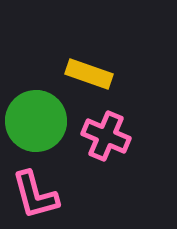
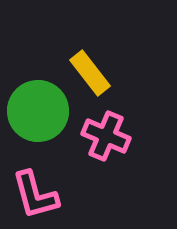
yellow rectangle: moved 1 px right, 1 px up; rotated 33 degrees clockwise
green circle: moved 2 px right, 10 px up
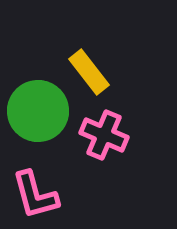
yellow rectangle: moved 1 px left, 1 px up
pink cross: moved 2 px left, 1 px up
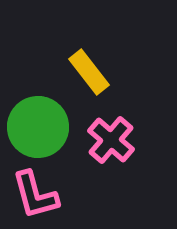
green circle: moved 16 px down
pink cross: moved 7 px right, 5 px down; rotated 18 degrees clockwise
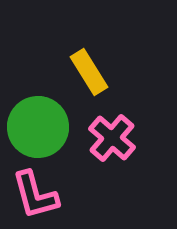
yellow rectangle: rotated 6 degrees clockwise
pink cross: moved 1 px right, 2 px up
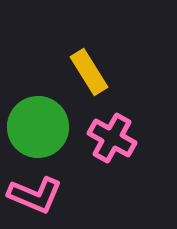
pink cross: rotated 12 degrees counterclockwise
pink L-shape: rotated 52 degrees counterclockwise
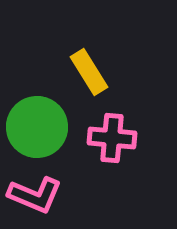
green circle: moved 1 px left
pink cross: rotated 24 degrees counterclockwise
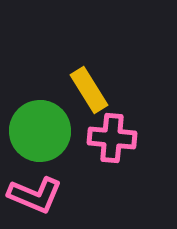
yellow rectangle: moved 18 px down
green circle: moved 3 px right, 4 px down
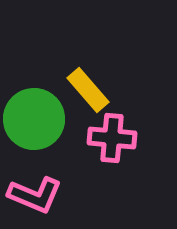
yellow rectangle: moved 1 px left; rotated 9 degrees counterclockwise
green circle: moved 6 px left, 12 px up
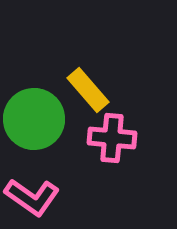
pink L-shape: moved 3 px left, 2 px down; rotated 12 degrees clockwise
